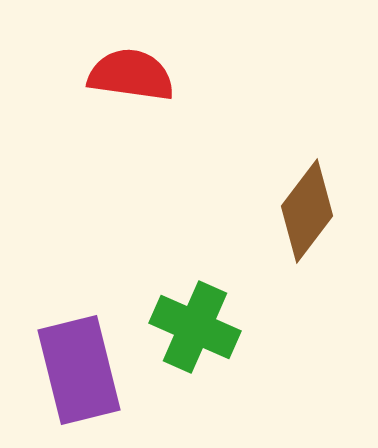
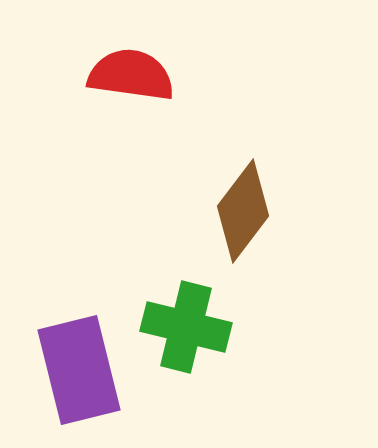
brown diamond: moved 64 px left
green cross: moved 9 px left; rotated 10 degrees counterclockwise
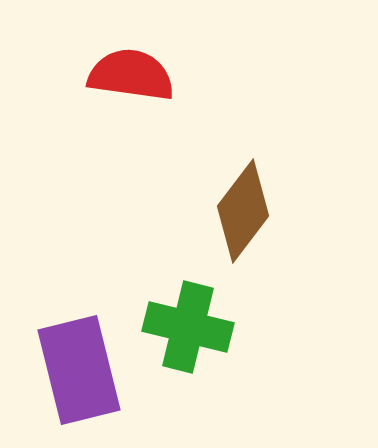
green cross: moved 2 px right
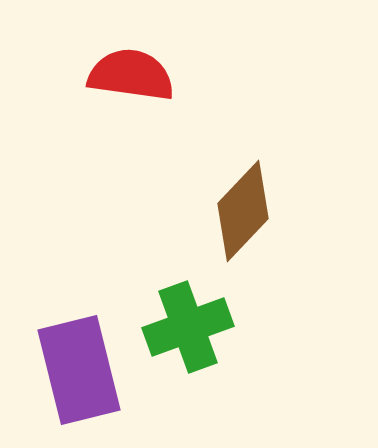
brown diamond: rotated 6 degrees clockwise
green cross: rotated 34 degrees counterclockwise
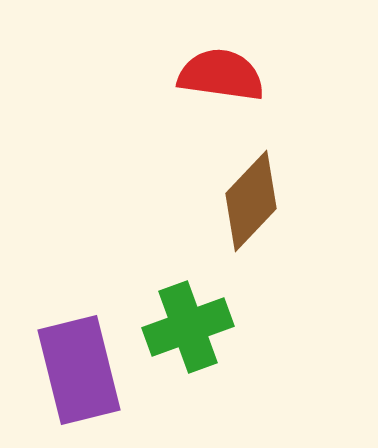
red semicircle: moved 90 px right
brown diamond: moved 8 px right, 10 px up
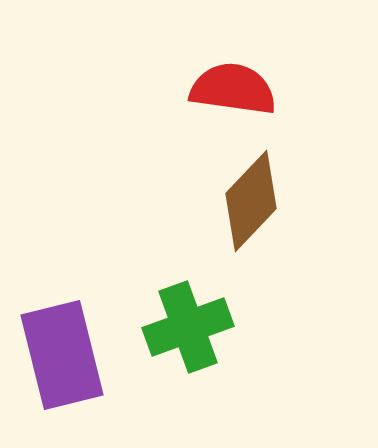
red semicircle: moved 12 px right, 14 px down
purple rectangle: moved 17 px left, 15 px up
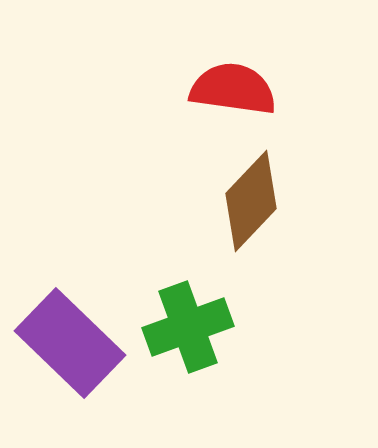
purple rectangle: moved 8 px right, 12 px up; rotated 32 degrees counterclockwise
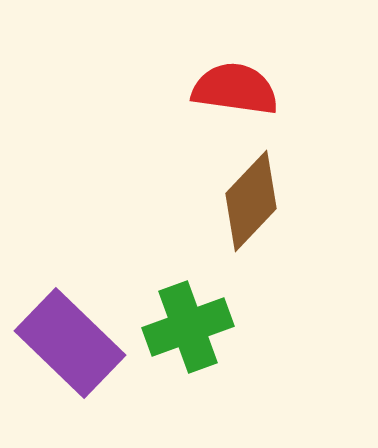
red semicircle: moved 2 px right
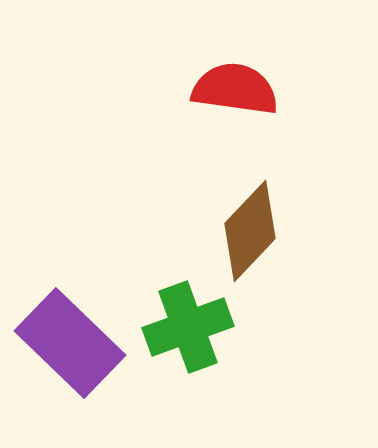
brown diamond: moved 1 px left, 30 px down
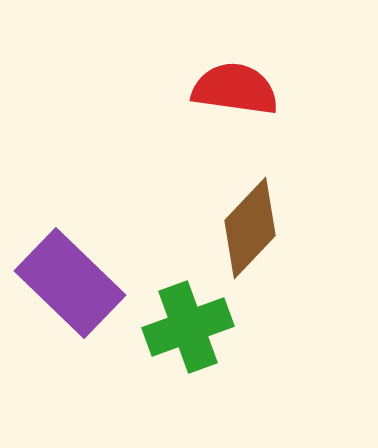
brown diamond: moved 3 px up
purple rectangle: moved 60 px up
